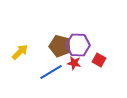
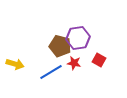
purple hexagon: moved 7 px up; rotated 10 degrees counterclockwise
yellow arrow: moved 5 px left, 12 px down; rotated 60 degrees clockwise
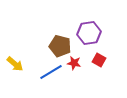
purple hexagon: moved 11 px right, 5 px up
yellow arrow: rotated 24 degrees clockwise
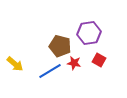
blue line: moved 1 px left, 1 px up
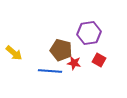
brown pentagon: moved 1 px right, 4 px down
yellow arrow: moved 1 px left, 11 px up
blue line: rotated 35 degrees clockwise
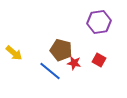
purple hexagon: moved 10 px right, 11 px up
blue line: rotated 35 degrees clockwise
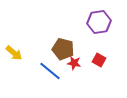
brown pentagon: moved 2 px right, 1 px up
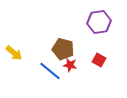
red star: moved 4 px left, 2 px down
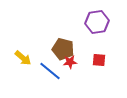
purple hexagon: moved 2 px left
yellow arrow: moved 9 px right, 5 px down
red square: rotated 24 degrees counterclockwise
red star: moved 3 px up; rotated 16 degrees counterclockwise
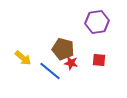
red star: moved 1 px right, 1 px down; rotated 16 degrees clockwise
